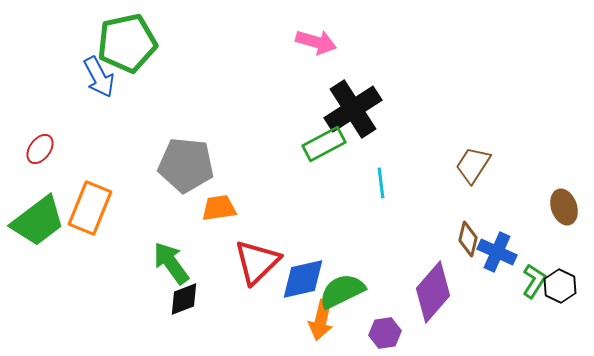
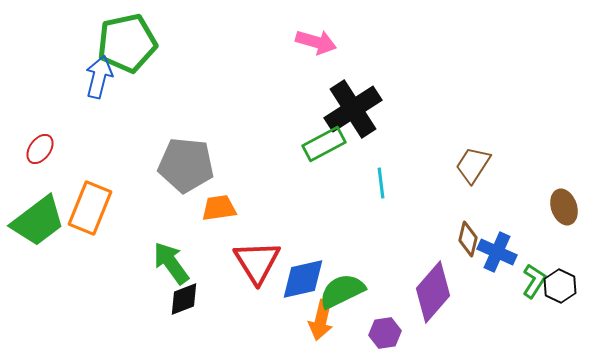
blue arrow: rotated 138 degrees counterclockwise
red triangle: rotated 18 degrees counterclockwise
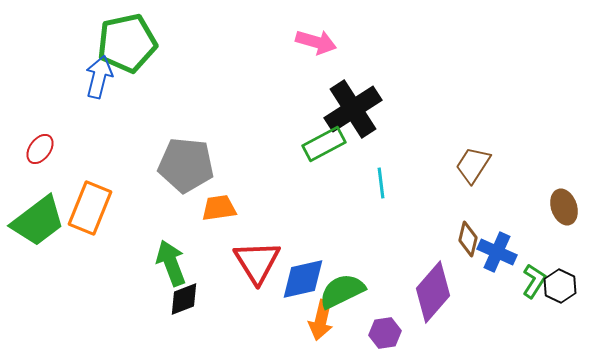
green arrow: rotated 15 degrees clockwise
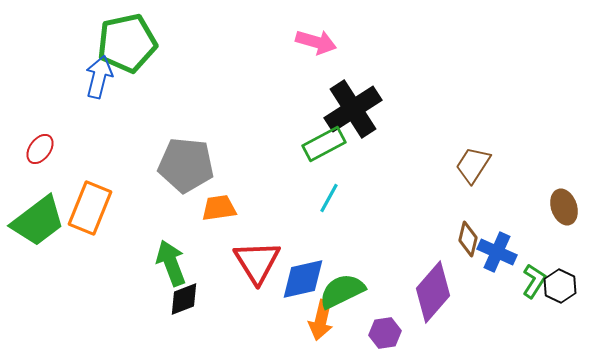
cyan line: moved 52 px left, 15 px down; rotated 36 degrees clockwise
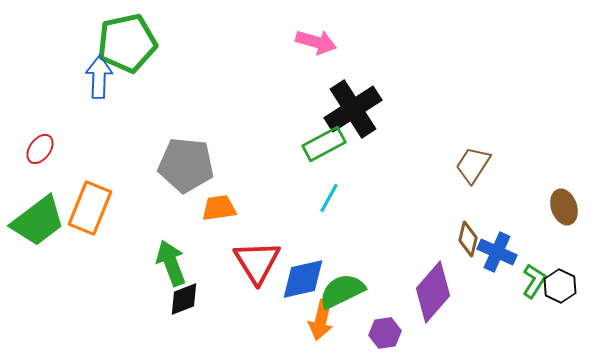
blue arrow: rotated 12 degrees counterclockwise
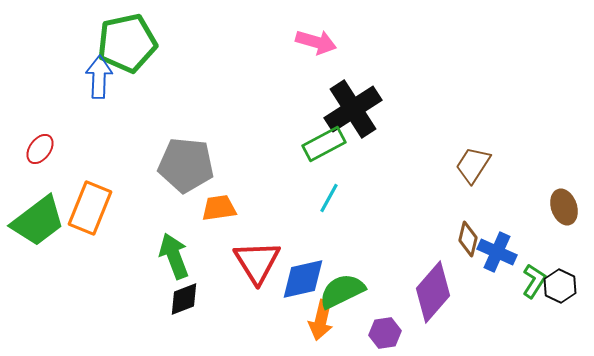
green arrow: moved 3 px right, 7 px up
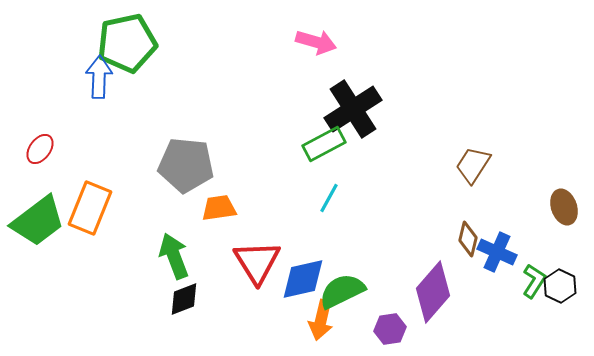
purple hexagon: moved 5 px right, 4 px up
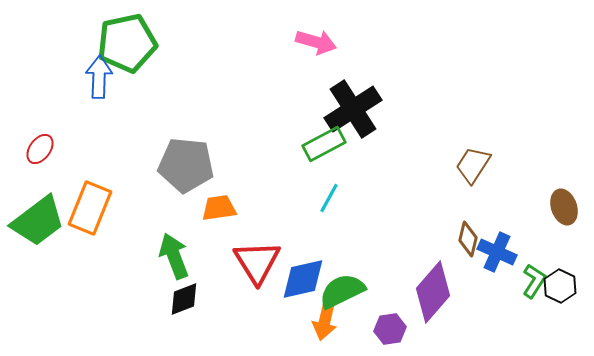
orange arrow: moved 4 px right
